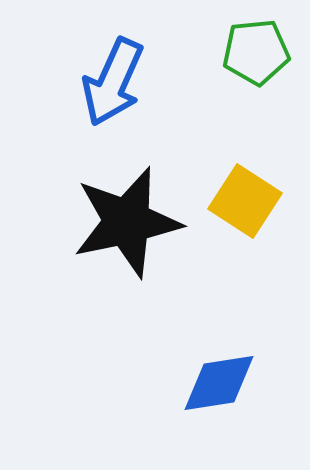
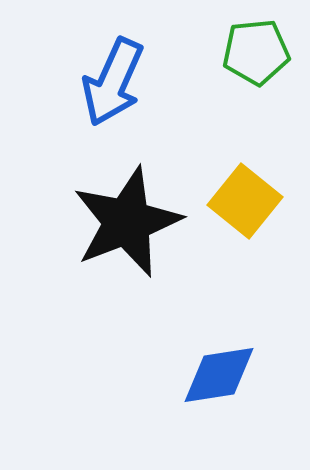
yellow square: rotated 6 degrees clockwise
black star: rotated 9 degrees counterclockwise
blue diamond: moved 8 px up
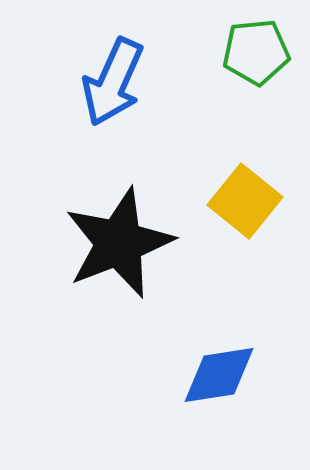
black star: moved 8 px left, 21 px down
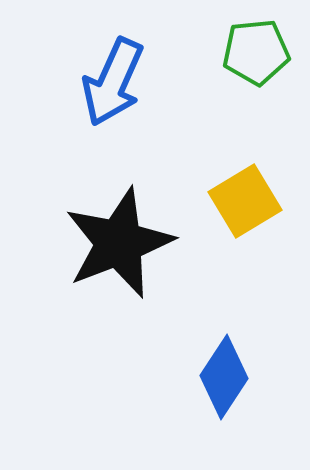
yellow square: rotated 20 degrees clockwise
blue diamond: moved 5 px right, 2 px down; rotated 48 degrees counterclockwise
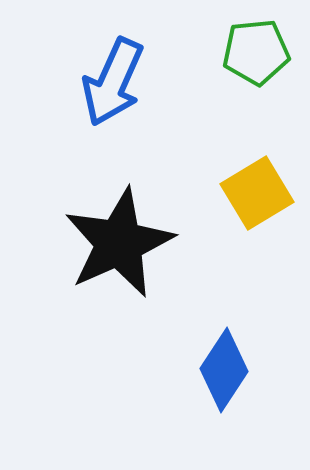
yellow square: moved 12 px right, 8 px up
black star: rotated 3 degrees counterclockwise
blue diamond: moved 7 px up
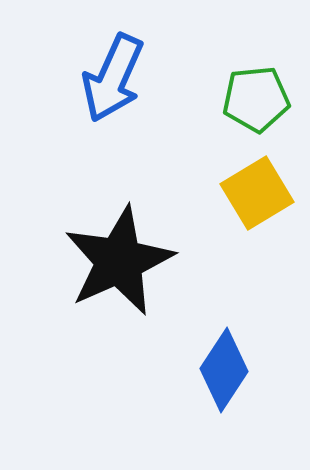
green pentagon: moved 47 px down
blue arrow: moved 4 px up
black star: moved 18 px down
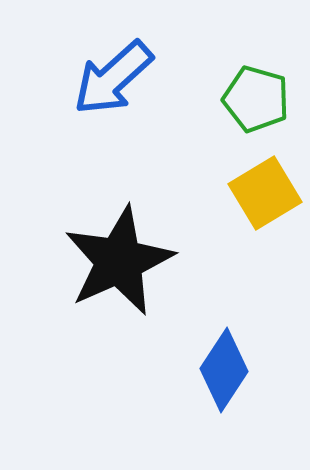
blue arrow: rotated 24 degrees clockwise
green pentagon: rotated 22 degrees clockwise
yellow square: moved 8 px right
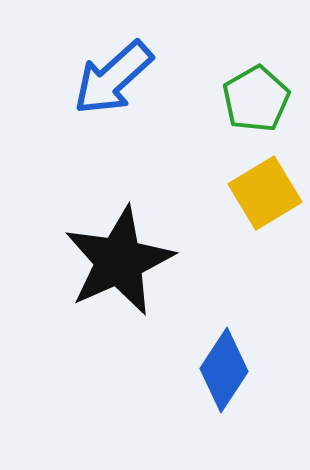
green pentagon: rotated 26 degrees clockwise
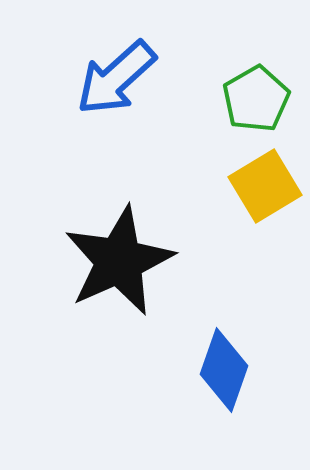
blue arrow: moved 3 px right
yellow square: moved 7 px up
blue diamond: rotated 14 degrees counterclockwise
